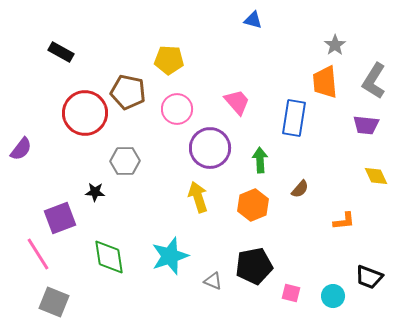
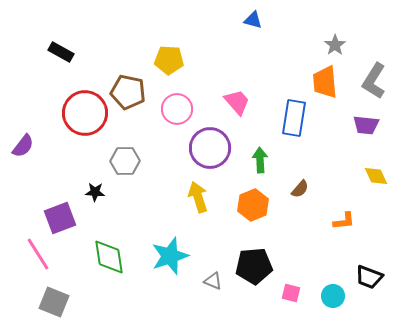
purple semicircle: moved 2 px right, 3 px up
black pentagon: rotated 6 degrees clockwise
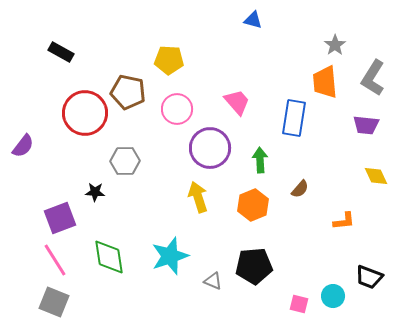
gray L-shape: moved 1 px left, 3 px up
pink line: moved 17 px right, 6 px down
pink square: moved 8 px right, 11 px down
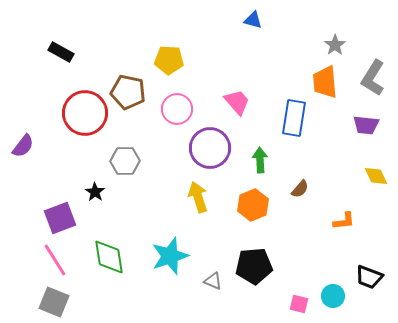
black star: rotated 30 degrees clockwise
